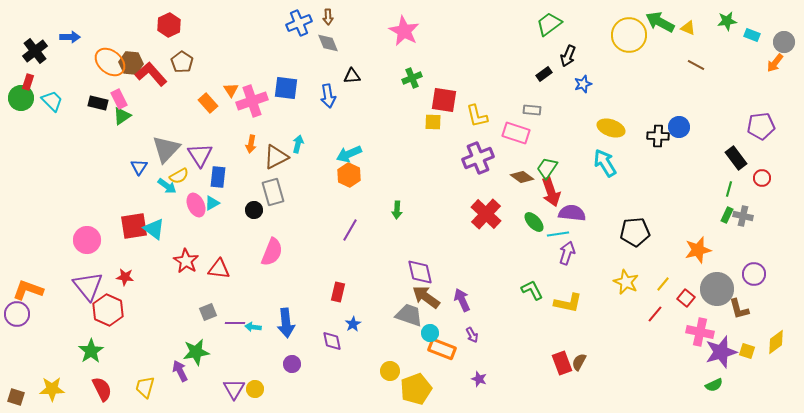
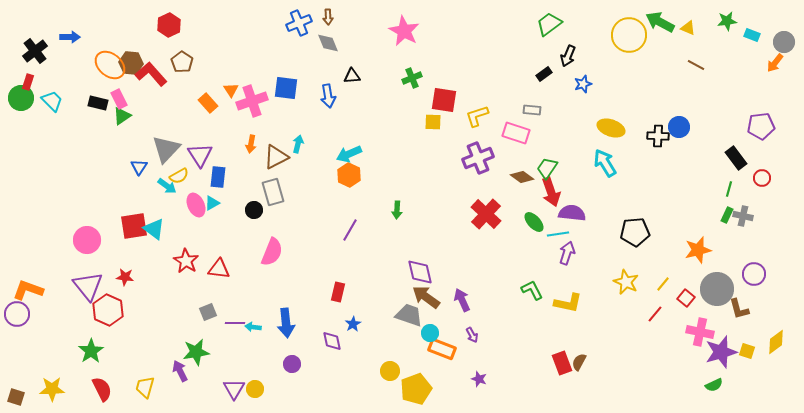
orange ellipse at (110, 62): moved 3 px down
yellow L-shape at (477, 116): rotated 85 degrees clockwise
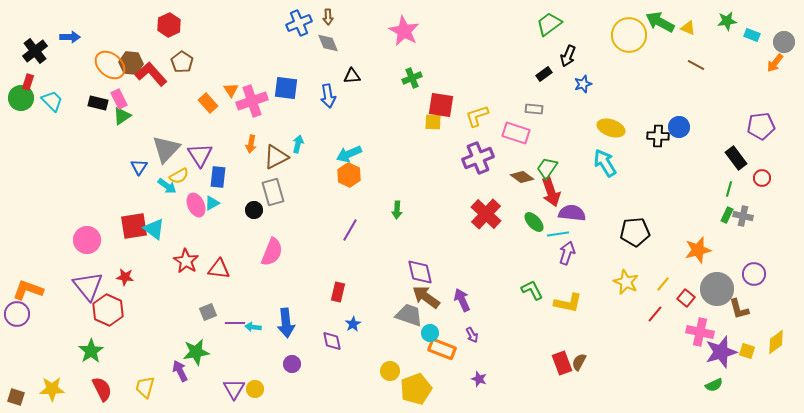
red square at (444, 100): moved 3 px left, 5 px down
gray rectangle at (532, 110): moved 2 px right, 1 px up
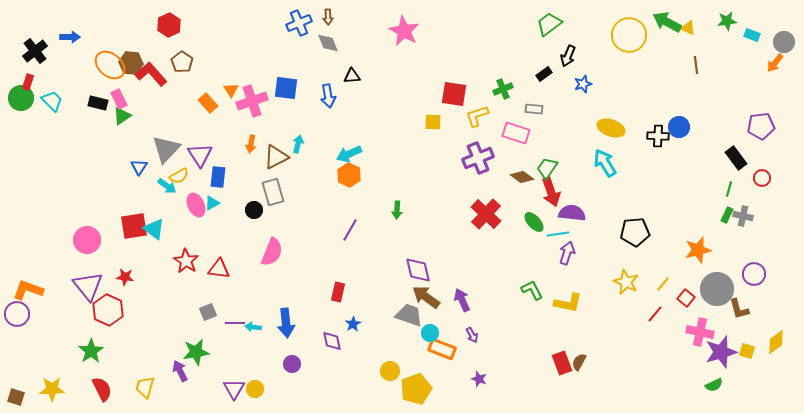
green arrow at (660, 22): moved 7 px right
brown line at (696, 65): rotated 54 degrees clockwise
green cross at (412, 78): moved 91 px right, 11 px down
red square at (441, 105): moved 13 px right, 11 px up
purple diamond at (420, 272): moved 2 px left, 2 px up
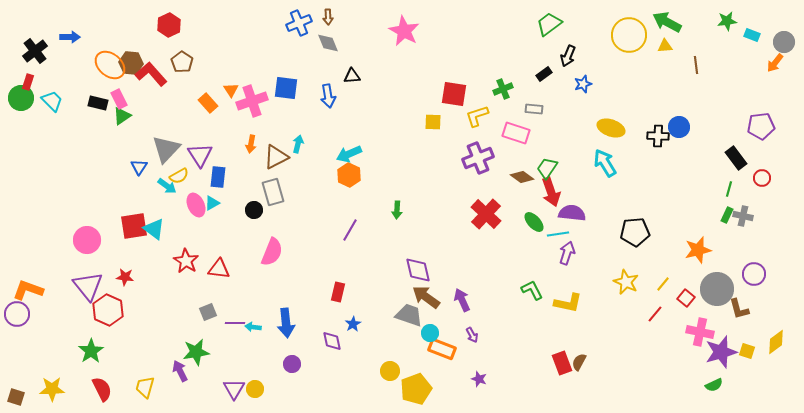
yellow triangle at (688, 28): moved 23 px left, 18 px down; rotated 28 degrees counterclockwise
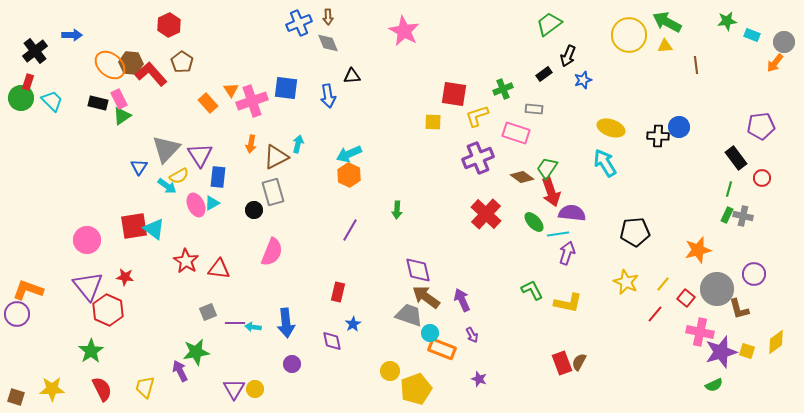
blue arrow at (70, 37): moved 2 px right, 2 px up
blue star at (583, 84): moved 4 px up
